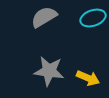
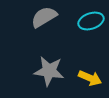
cyan ellipse: moved 2 px left, 3 px down
yellow arrow: moved 2 px right
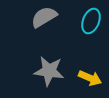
cyan ellipse: rotated 50 degrees counterclockwise
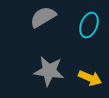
gray semicircle: moved 1 px left
cyan ellipse: moved 2 px left, 4 px down
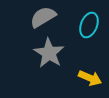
gray star: moved 18 px up; rotated 24 degrees clockwise
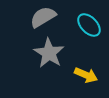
cyan ellipse: rotated 65 degrees counterclockwise
yellow arrow: moved 4 px left, 3 px up
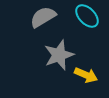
cyan ellipse: moved 2 px left, 9 px up
gray star: moved 10 px right, 2 px down; rotated 20 degrees clockwise
